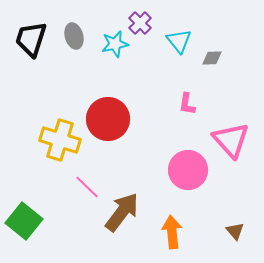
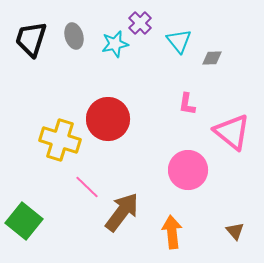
pink triangle: moved 1 px right, 8 px up; rotated 9 degrees counterclockwise
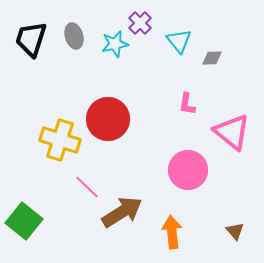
brown arrow: rotated 21 degrees clockwise
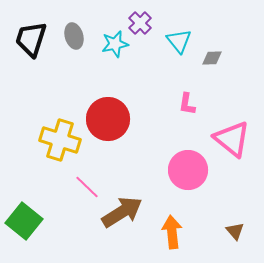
pink triangle: moved 7 px down
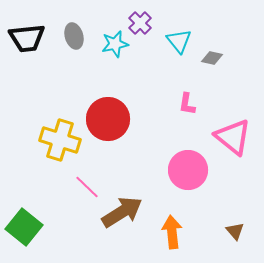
black trapezoid: moved 4 px left, 1 px up; rotated 114 degrees counterclockwise
gray diamond: rotated 15 degrees clockwise
pink triangle: moved 1 px right, 2 px up
green square: moved 6 px down
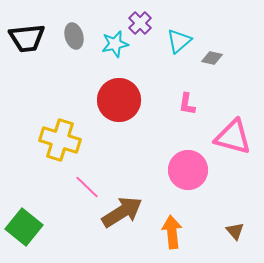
cyan triangle: rotated 28 degrees clockwise
red circle: moved 11 px right, 19 px up
pink triangle: rotated 24 degrees counterclockwise
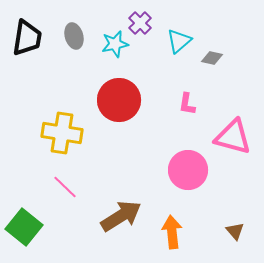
black trapezoid: rotated 75 degrees counterclockwise
yellow cross: moved 2 px right, 7 px up; rotated 9 degrees counterclockwise
pink line: moved 22 px left
brown arrow: moved 1 px left, 4 px down
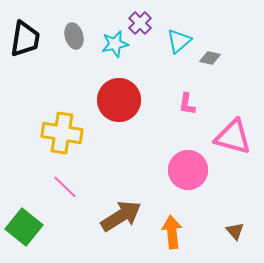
black trapezoid: moved 2 px left, 1 px down
gray diamond: moved 2 px left
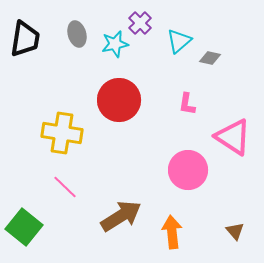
gray ellipse: moved 3 px right, 2 px up
pink triangle: rotated 18 degrees clockwise
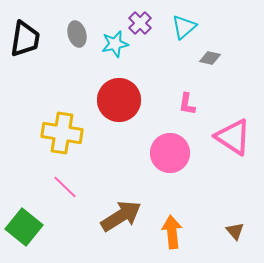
cyan triangle: moved 5 px right, 14 px up
pink circle: moved 18 px left, 17 px up
